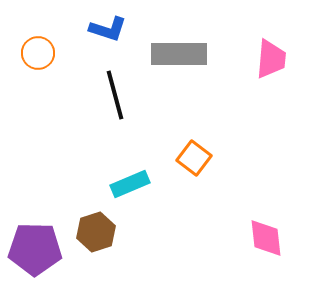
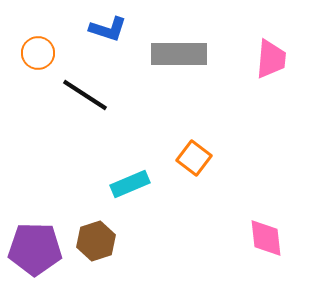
black line: moved 30 px left; rotated 42 degrees counterclockwise
brown hexagon: moved 9 px down
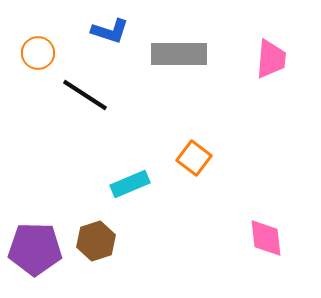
blue L-shape: moved 2 px right, 2 px down
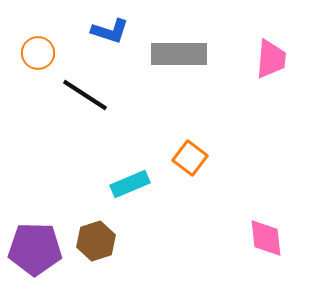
orange square: moved 4 px left
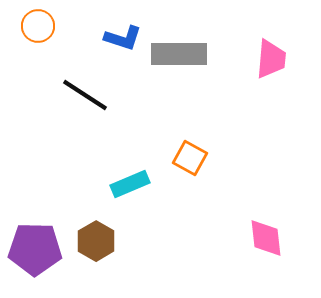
blue L-shape: moved 13 px right, 7 px down
orange circle: moved 27 px up
orange square: rotated 8 degrees counterclockwise
brown hexagon: rotated 12 degrees counterclockwise
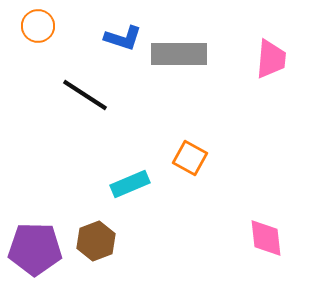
brown hexagon: rotated 9 degrees clockwise
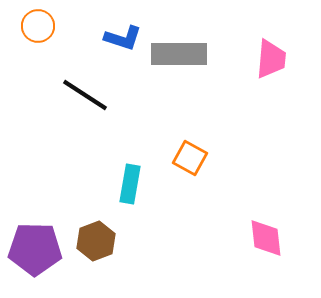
cyan rectangle: rotated 57 degrees counterclockwise
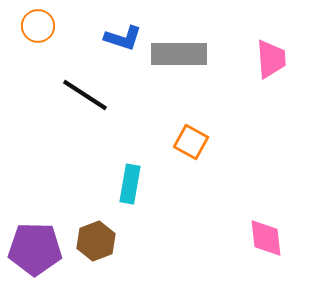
pink trapezoid: rotated 9 degrees counterclockwise
orange square: moved 1 px right, 16 px up
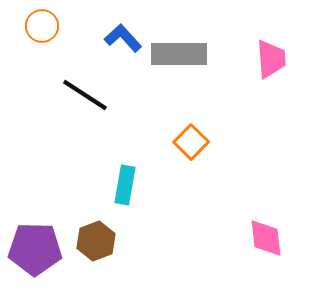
orange circle: moved 4 px right
blue L-shape: rotated 150 degrees counterclockwise
orange square: rotated 16 degrees clockwise
cyan rectangle: moved 5 px left, 1 px down
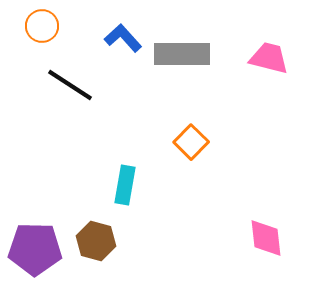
gray rectangle: moved 3 px right
pink trapezoid: moved 2 px left, 1 px up; rotated 72 degrees counterclockwise
black line: moved 15 px left, 10 px up
brown hexagon: rotated 24 degrees counterclockwise
